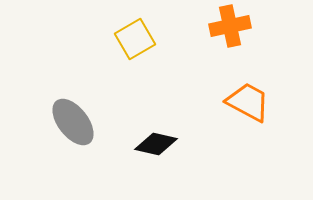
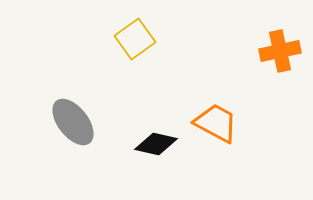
orange cross: moved 50 px right, 25 px down
yellow square: rotated 6 degrees counterclockwise
orange trapezoid: moved 32 px left, 21 px down
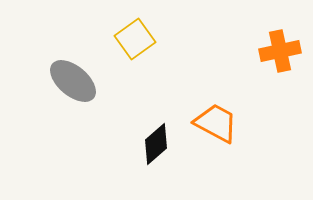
gray ellipse: moved 41 px up; rotated 12 degrees counterclockwise
black diamond: rotated 54 degrees counterclockwise
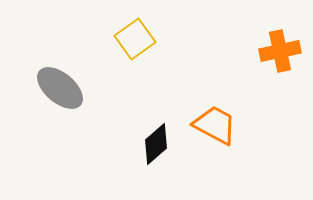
gray ellipse: moved 13 px left, 7 px down
orange trapezoid: moved 1 px left, 2 px down
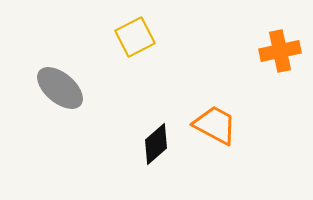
yellow square: moved 2 px up; rotated 9 degrees clockwise
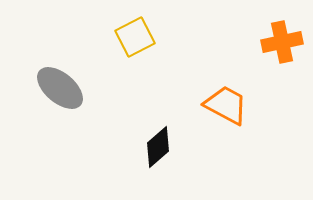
orange cross: moved 2 px right, 9 px up
orange trapezoid: moved 11 px right, 20 px up
black diamond: moved 2 px right, 3 px down
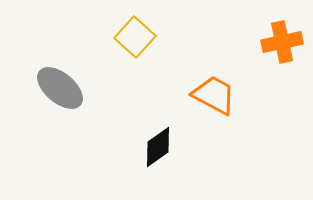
yellow square: rotated 21 degrees counterclockwise
orange trapezoid: moved 12 px left, 10 px up
black diamond: rotated 6 degrees clockwise
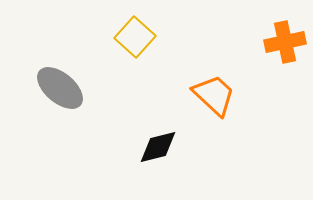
orange cross: moved 3 px right
orange trapezoid: rotated 15 degrees clockwise
black diamond: rotated 21 degrees clockwise
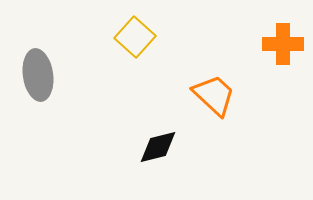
orange cross: moved 2 px left, 2 px down; rotated 12 degrees clockwise
gray ellipse: moved 22 px left, 13 px up; rotated 42 degrees clockwise
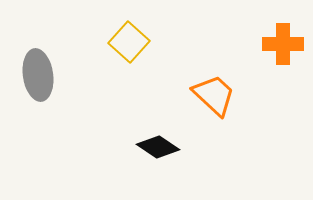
yellow square: moved 6 px left, 5 px down
black diamond: rotated 48 degrees clockwise
